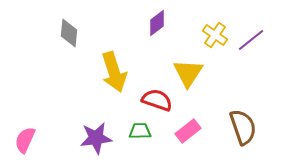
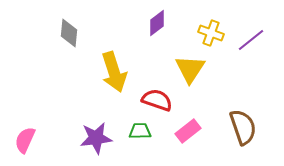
yellow cross: moved 4 px left, 2 px up; rotated 15 degrees counterclockwise
yellow triangle: moved 2 px right, 4 px up
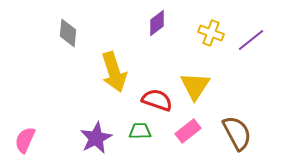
gray diamond: moved 1 px left
yellow triangle: moved 5 px right, 17 px down
brown semicircle: moved 6 px left, 6 px down; rotated 9 degrees counterclockwise
purple star: rotated 20 degrees counterclockwise
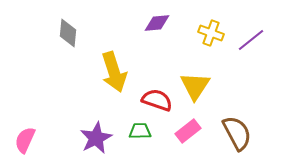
purple diamond: rotated 32 degrees clockwise
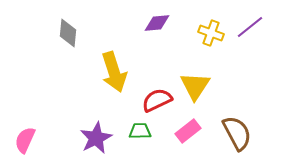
purple line: moved 1 px left, 13 px up
red semicircle: rotated 44 degrees counterclockwise
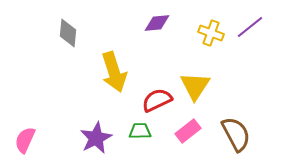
brown semicircle: moved 1 px left, 1 px down
